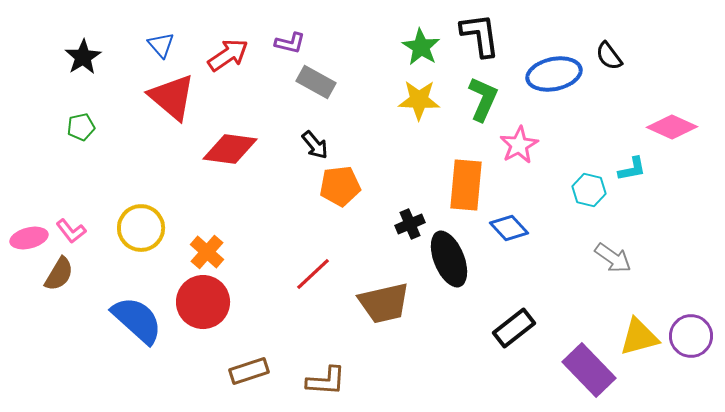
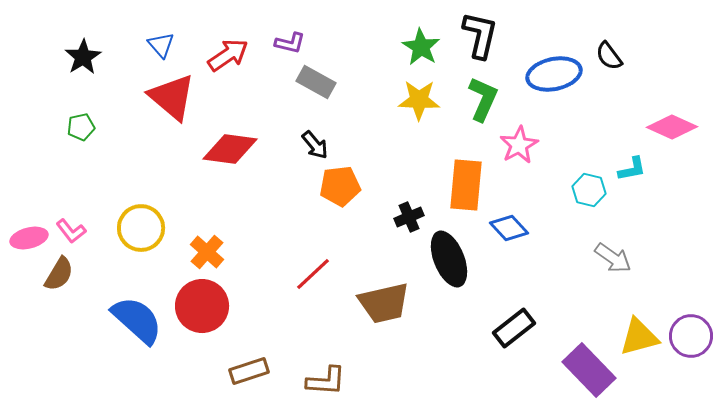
black L-shape: rotated 21 degrees clockwise
black cross: moved 1 px left, 7 px up
red circle: moved 1 px left, 4 px down
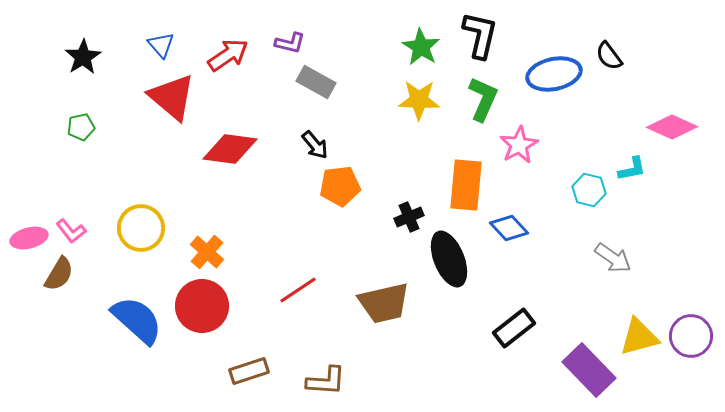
red line: moved 15 px left, 16 px down; rotated 9 degrees clockwise
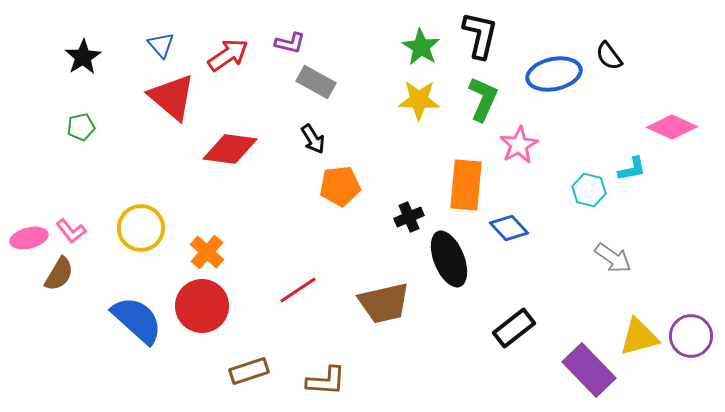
black arrow: moved 2 px left, 6 px up; rotated 8 degrees clockwise
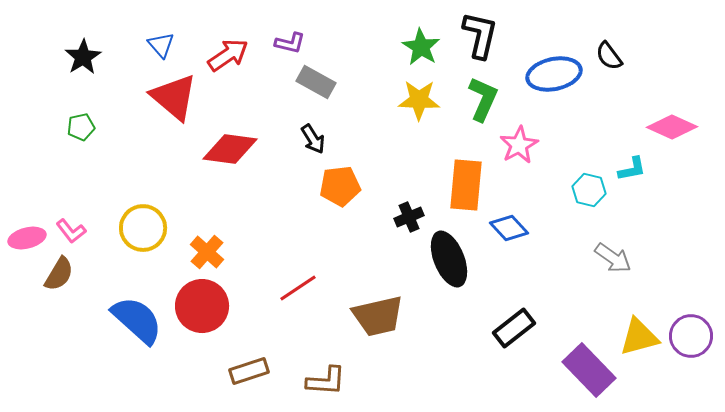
red triangle: moved 2 px right
yellow circle: moved 2 px right
pink ellipse: moved 2 px left
red line: moved 2 px up
brown trapezoid: moved 6 px left, 13 px down
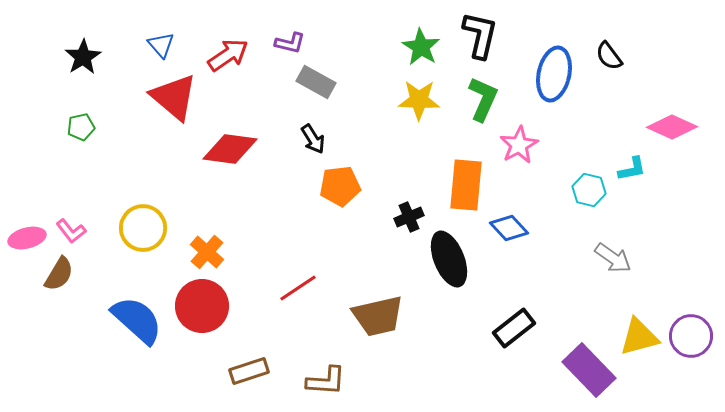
blue ellipse: rotated 66 degrees counterclockwise
